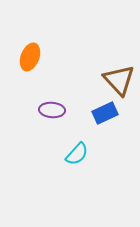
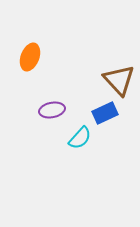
purple ellipse: rotated 15 degrees counterclockwise
cyan semicircle: moved 3 px right, 16 px up
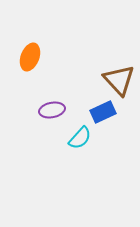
blue rectangle: moved 2 px left, 1 px up
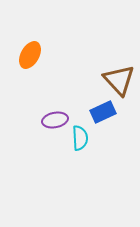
orange ellipse: moved 2 px up; rotated 8 degrees clockwise
purple ellipse: moved 3 px right, 10 px down
cyan semicircle: rotated 45 degrees counterclockwise
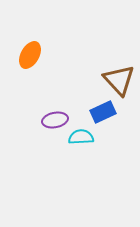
cyan semicircle: moved 1 px right, 1 px up; rotated 90 degrees counterclockwise
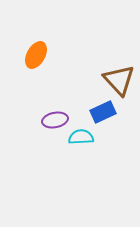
orange ellipse: moved 6 px right
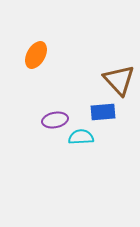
blue rectangle: rotated 20 degrees clockwise
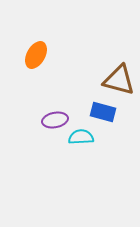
brown triangle: rotated 32 degrees counterclockwise
blue rectangle: rotated 20 degrees clockwise
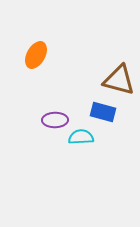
purple ellipse: rotated 10 degrees clockwise
